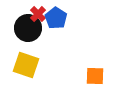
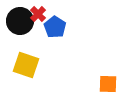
blue pentagon: moved 1 px left, 9 px down
black circle: moved 8 px left, 7 px up
orange square: moved 13 px right, 8 px down
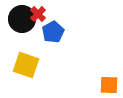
black circle: moved 2 px right, 2 px up
blue pentagon: moved 2 px left, 5 px down; rotated 10 degrees clockwise
orange square: moved 1 px right, 1 px down
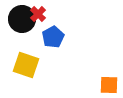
blue pentagon: moved 5 px down
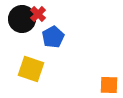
yellow square: moved 5 px right, 4 px down
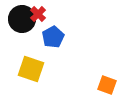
orange square: moved 2 px left; rotated 18 degrees clockwise
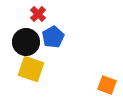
black circle: moved 4 px right, 23 px down
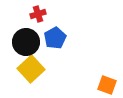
red cross: rotated 28 degrees clockwise
blue pentagon: moved 2 px right, 1 px down
yellow square: rotated 28 degrees clockwise
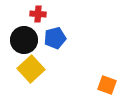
red cross: rotated 21 degrees clockwise
blue pentagon: rotated 15 degrees clockwise
black circle: moved 2 px left, 2 px up
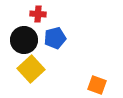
orange square: moved 10 px left
